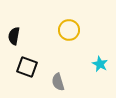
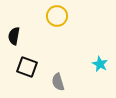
yellow circle: moved 12 px left, 14 px up
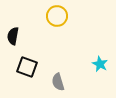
black semicircle: moved 1 px left
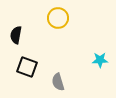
yellow circle: moved 1 px right, 2 px down
black semicircle: moved 3 px right, 1 px up
cyan star: moved 4 px up; rotated 28 degrees counterclockwise
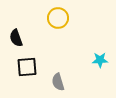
black semicircle: moved 3 px down; rotated 30 degrees counterclockwise
black square: rotated 25 degrees counterclockwise
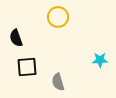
yellow circle: moved 1 px up
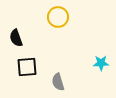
cyan star: moved 1 px right, 3 px down
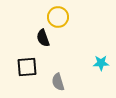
black semicircle: moved 27 px right
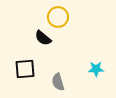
black semicircle: rotated 30 degrees counterclockwise
cyan star: moved 5 px left, 6 px down
black square: moved 2 px left, 2 px down
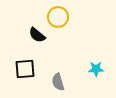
black semicircle: moved 6 px left, 3 px up
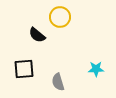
yellow circle: moved 2 px right
black square: moved 1 px left
